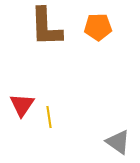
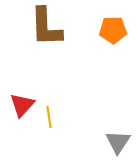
orange pentagon: moved 15 px right, 3 px down
red triangle: rotated 8 degrees clockwise
gray triangle: rotated 28 degrees clockwise
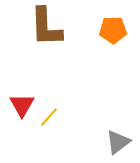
red triangle: rotated 12 degrees counterclockwise
yellow line: rotated 50 degrees clockwise
gray triangle: rotated 20 degrees clockwise
